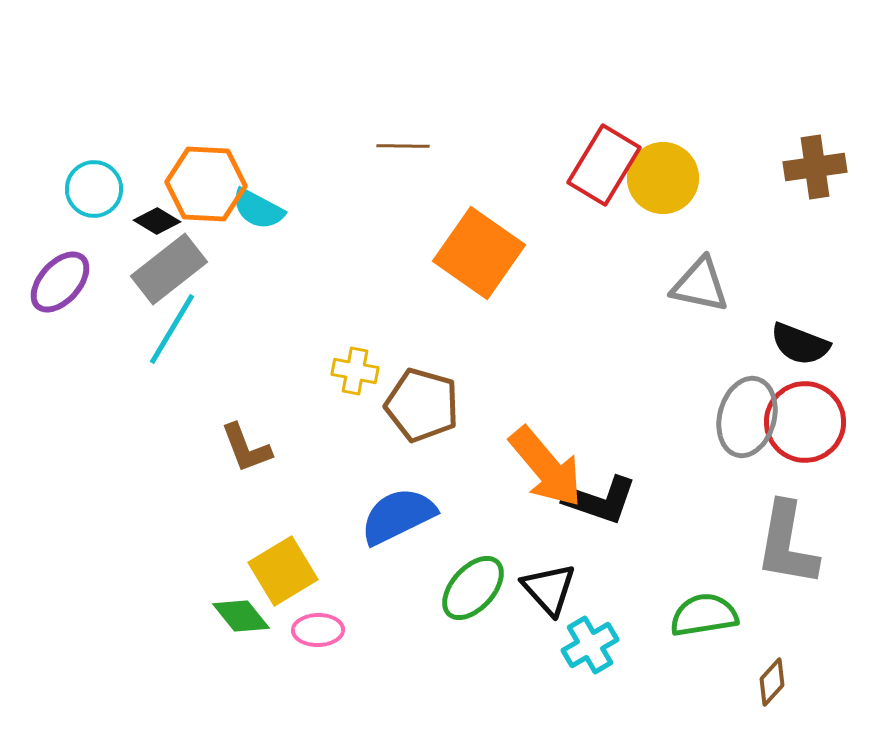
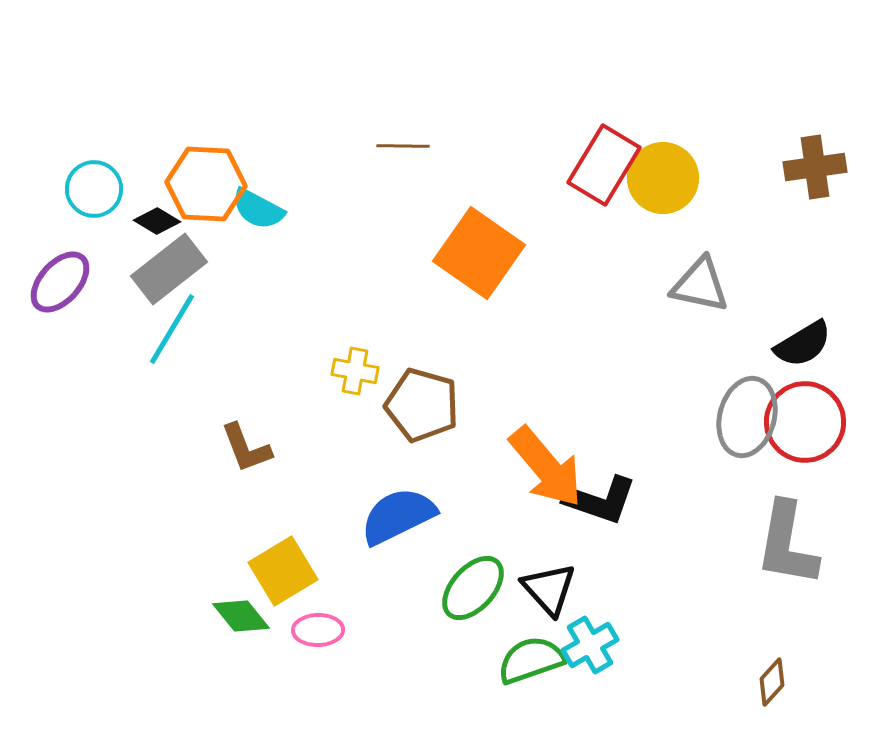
black semicircle: moved 3 px right; rotated 52 degrees counterclockwise
green semicircle: moved 173 px left, 45 px down; rotated 10 degrees counterclockwise
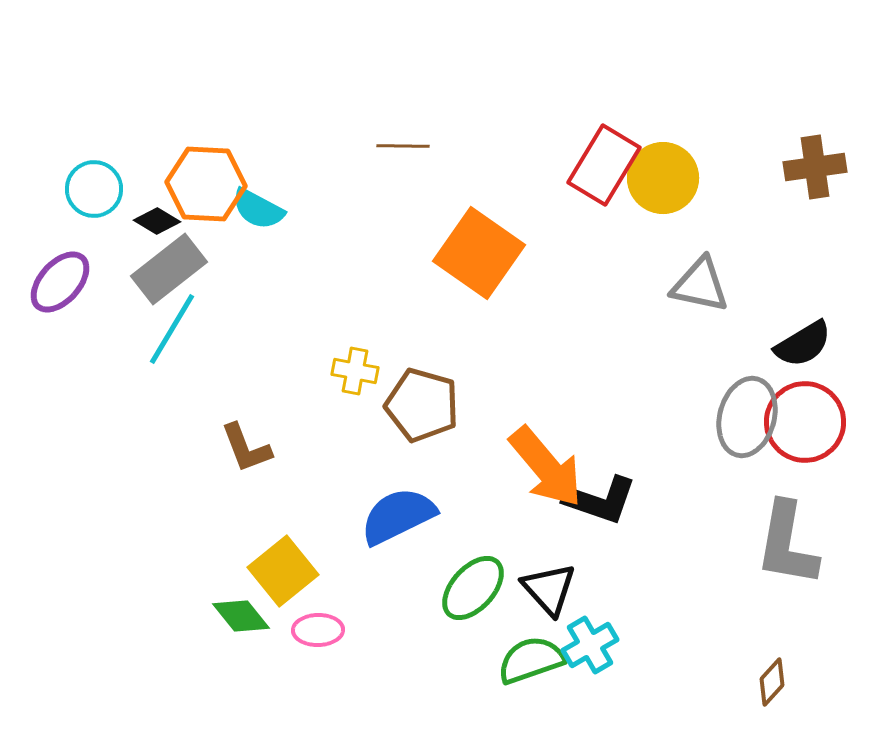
yellow square: rotated 8 degrees counterclockwise
